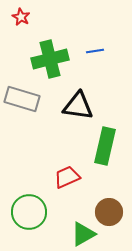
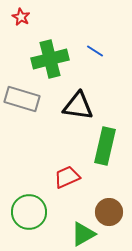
blue line: rotated 42 degrees clockwise
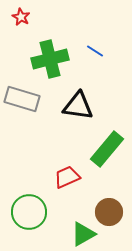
green rectangle: moved 2 px right, 3 px down; rotated 27 degrees clockwise
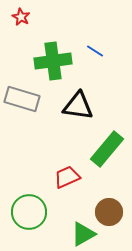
green cross: moved 3 px right, 2 px down; rotated 6 degrees clockwise
